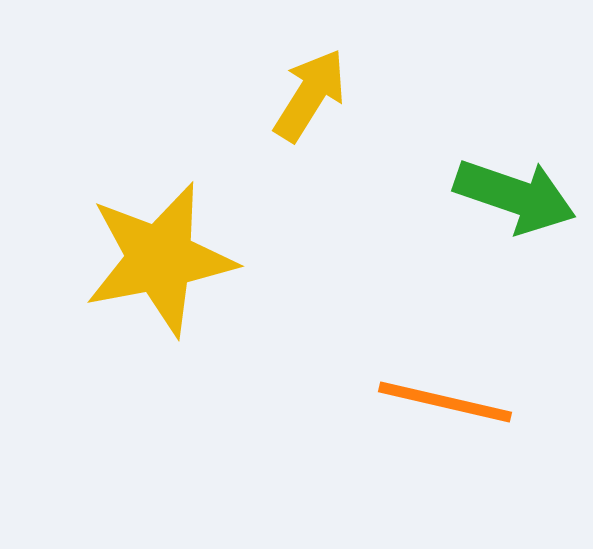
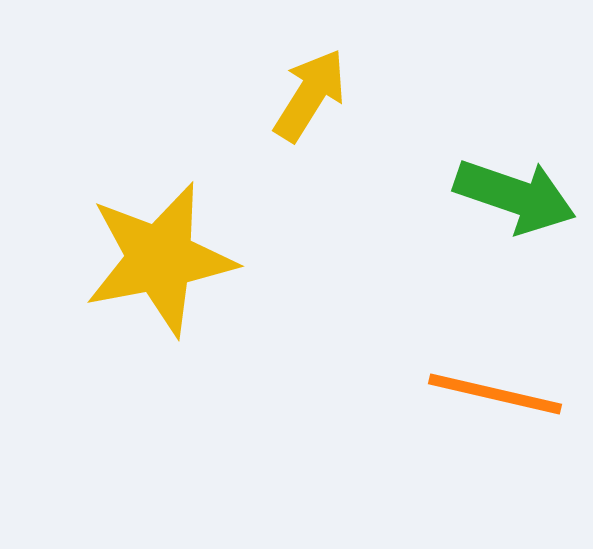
orange line: moved 50 px right, 8 px up
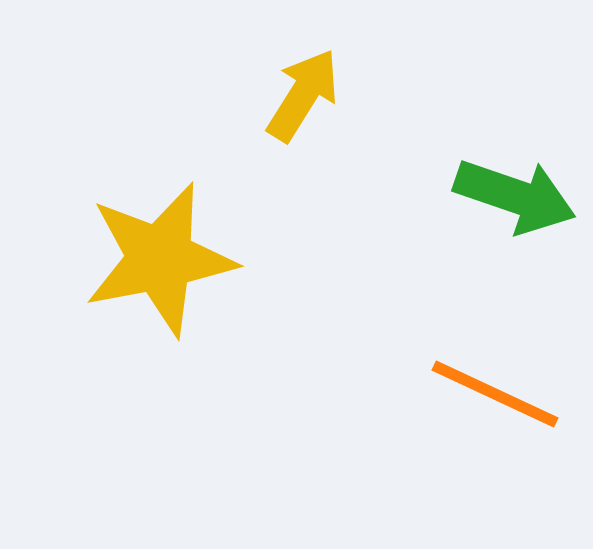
yellow arrow: moved 7 px left
orange line: rotated 12 degrees clockwise
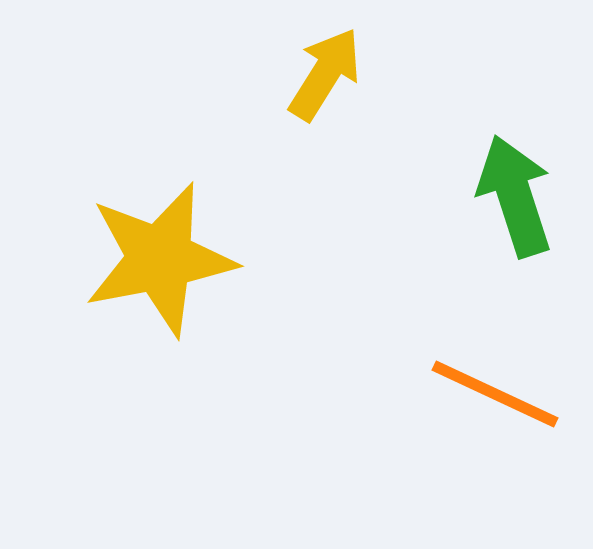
yellow arrow: moved 22 px right, 21 px up
green arrow: rotated 127 degrees counterclockwise
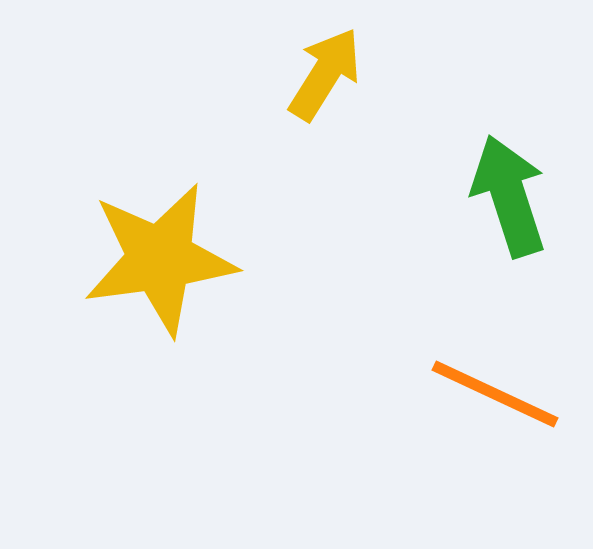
green arrow: moved 6 px left
yellow star: rotated 3 degrees clockwise
